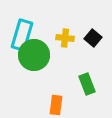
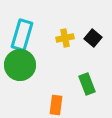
yellow cross: rotated 18 degrees counterclockwise
green circle: moved 14 px left, 10 px down
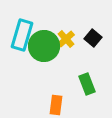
yellow cross: moved 1 px right, 1 px down; rotated 30 degrees counterclockwise
green circle: moved 24 px right, 19 px up
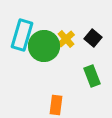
green rectangle: moved 5 px right, 8 px up
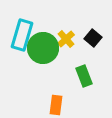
green circle: moved 1 px left, 2 px down
green rectangle: moved 8 px left
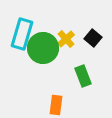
cyan rectangle: moved 1 px up
green rectangle: moved 1 px left
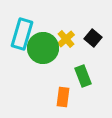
orange rectangle: moved 7 px right, 8 px up
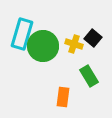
yellow cross: moved 8 px right, 5 px down; rotated 30 degrees counterclockwise
green circle: moved 2 px up
green rectangle: moved 6 px right; rotated 10 degrees counterclockwise
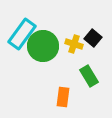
cyan rectangle: rotated 20 degrees clockwise
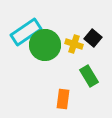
cyan rectangle: moved 4 px right, 2 px up; rotated 20 degrees clockwise
green circle: moved 2 px right, 1 px up
orange rectangle: moved 2 px down
